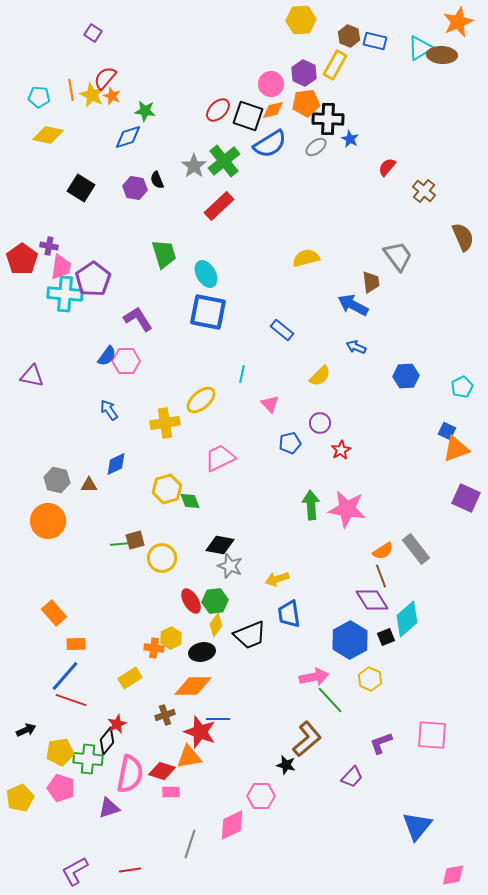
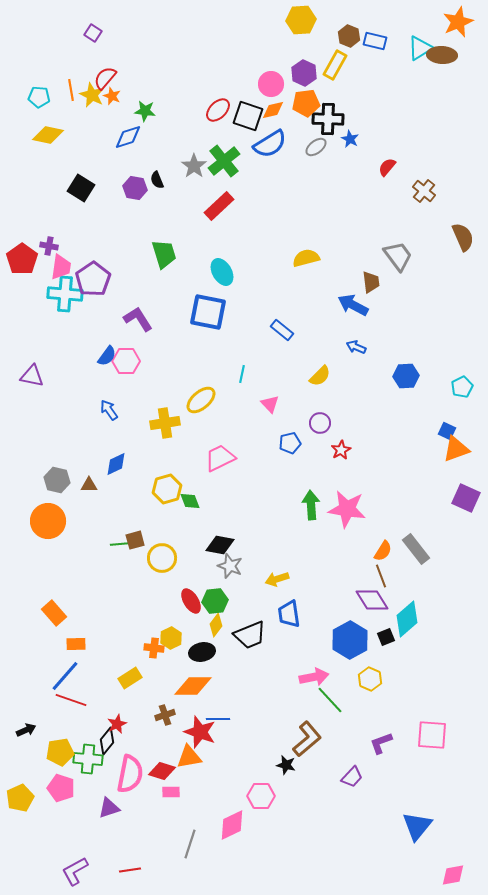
cyan ellipse at (206, 274): moved 16 px right, 2 px up
orange semicircle at (383, 551): rotated 25 degrees counterclockwise
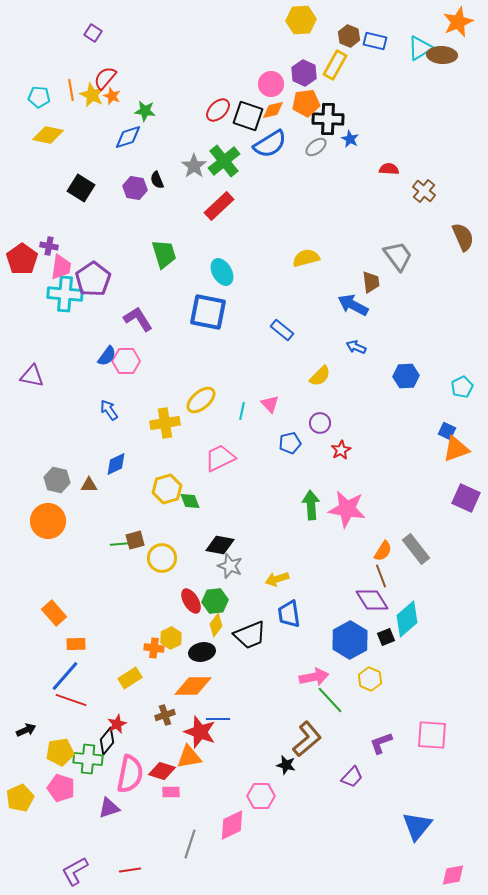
red semicircle at (387, 167): moved 2 px right, 2 px down; rotated 54 degrees clockwise
cyan line at (242, 374): moved 37 px down
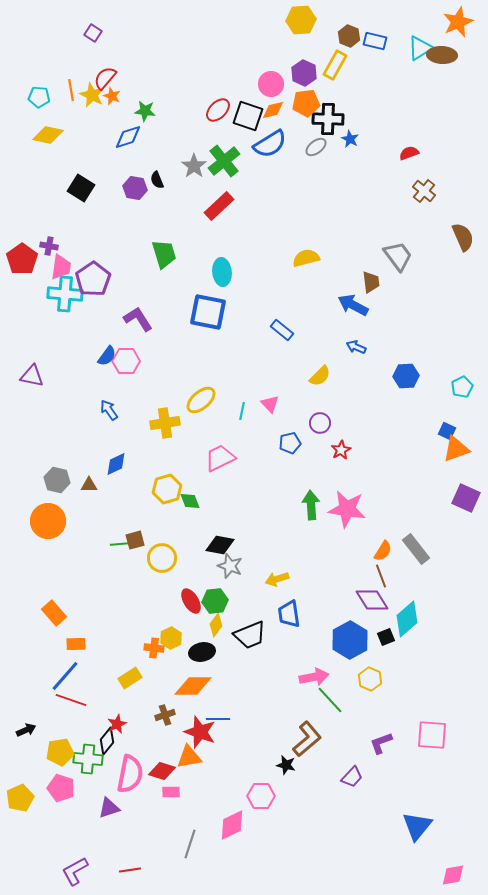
red semicircle at (389, 169): moved 20 px right, 16 px up; rotated 24 degrees counterclockwise
cyan ellipse at (222, 272): rotated 24 degrees clockwise
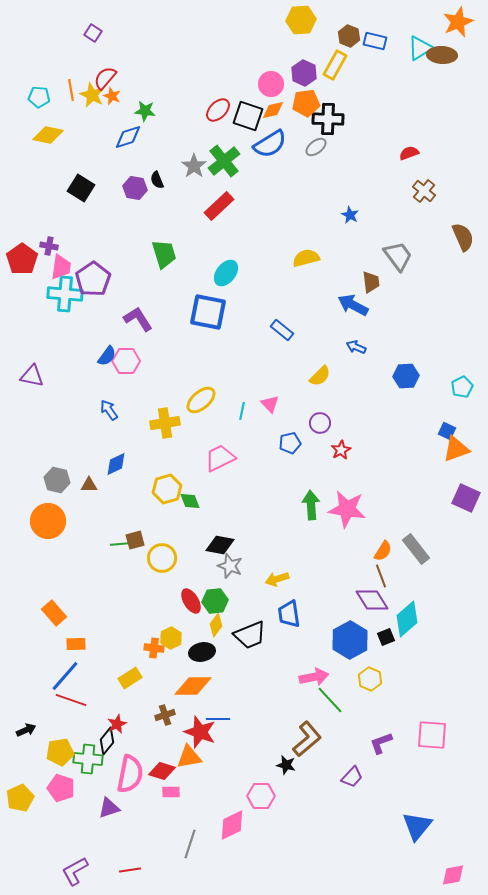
blue star at (350, 139): moved 76 px down
cyan ellipse at (222, 272): moved 4 px right, 1 px down; rotated 44 degrees clockwise
